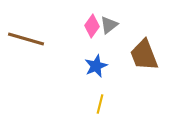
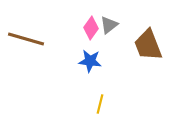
pink diamond: moved 1 px left, 2 px down
brown trapezoid: moved 4 px right, 10 px up
blue star: moved 6 px left, 5 px up; rotated 30 degrees clockwise
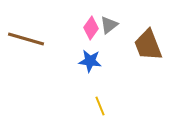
yellow line: moved 2 px down; rotated 36 degrees counterclockwise
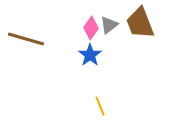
brown trapezoid: moved 8 px left, 22 px up
blue star: moved 6 px up; rotated 30 degrees clockwise
